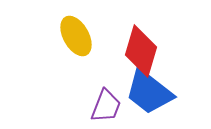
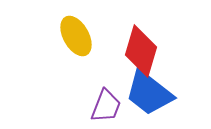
blue trapezoid: moved 1 px down
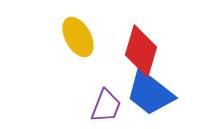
yellow ellipse: moved 2 px right, 1 px down
blue trapezoid: moved 1 px right
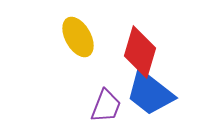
red diamond: moved 1 px left, 1 px down
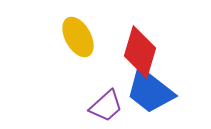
blue trapezoid: moved 2 px up
purple trapezoid: rotated 27 degrees clockwise
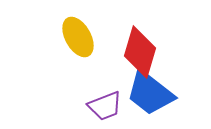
blue trapezoid: moved 2 px down
purple trapezoid: moved 1 px left; rotated 21 degrees clockwise
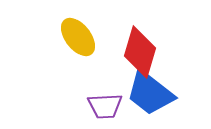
yellow ellipse: rotated 9 degrees counterclockwise
purple trapezoid: rotated 18 degrees clockwise
